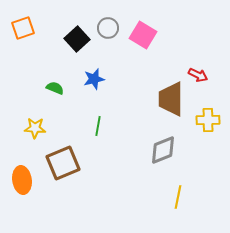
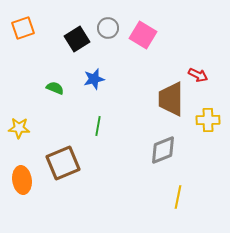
black square: rotated 10 degrees clockwise
yellow star: moved 16 px left
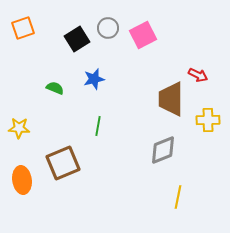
pink square: rotated 32 degrees clockwise
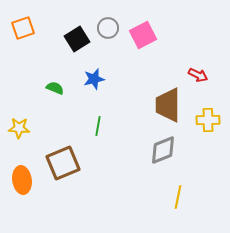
brown trapezoid: moved 3 px left, 6 px down
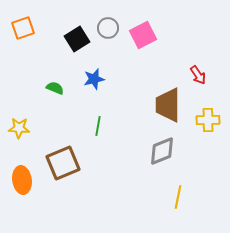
red arrow: rotated 30 degrees clockwise
gray diamond: moved 1 px left, 1 px down
